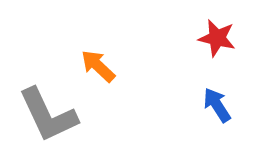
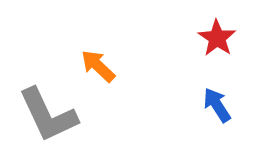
red star: rotated 21 degrees clockwise
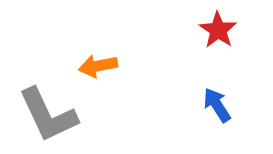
red star: moved 1 px right, 8 px up
orange arrow: rotated 54 degrees counterclockwise
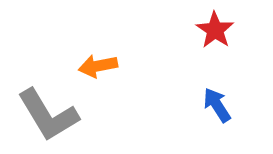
red star: moved 3 px left
gray L-shape: rotated 6 degrees counterclockwise
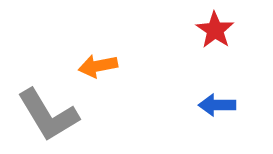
blue arrow: rotated 57 degrees counterclockwise
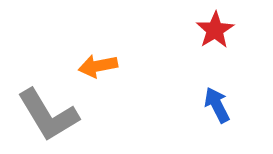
red star: rotated 6 degrees clockwise
blue arrow: rotated 63 degrees clockwise
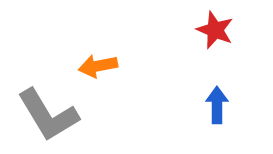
red star: rotated 18 degrees counterclockwise
blue arrow: rotated 27 degrees clockwise
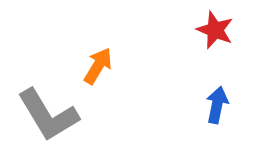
orange arrow: rotated 132 degrees clockwise
blue arrow: rotated 12 degrees clockwise
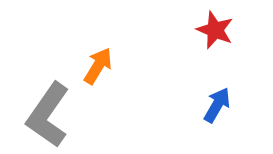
blue arrow: rotated 18 degrees clockwise
gray L-shape: rotated 66 degrees clockwise
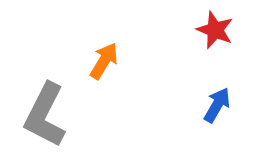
orange arrow: moved 6 px right, 5 px up
gray L-shape: moved 3 px left; rotated 8 degrees counterclockwise
